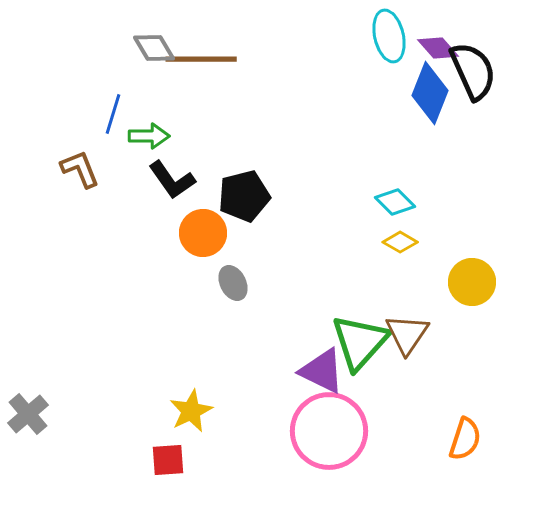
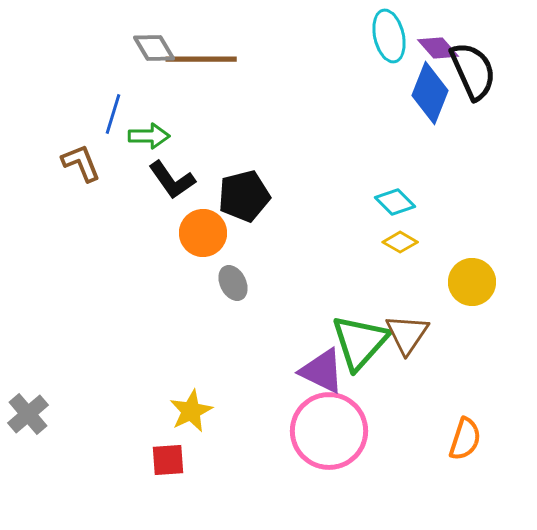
brown L-shape: moved 1 px right, 6 px up
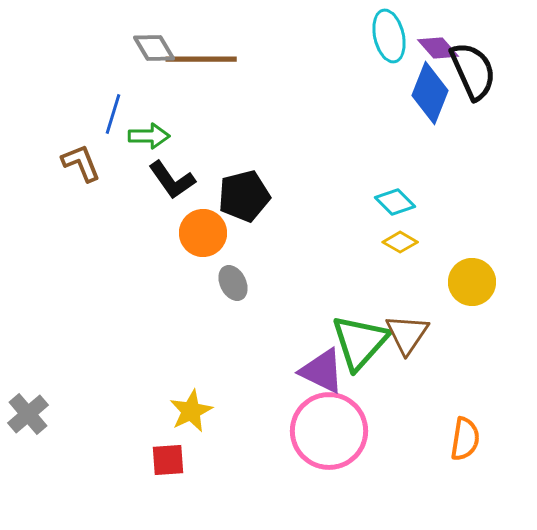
orange semicircle: rotated 9 degrees counterclockwise
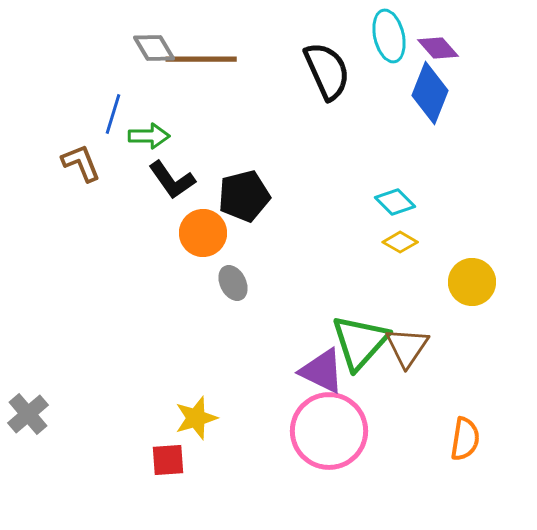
black semicircle: moved 146 px left
brown triangle: moved 13 px down
yellow star: moved 5 px right, 7 px down; rotated 9 degrees clockwise
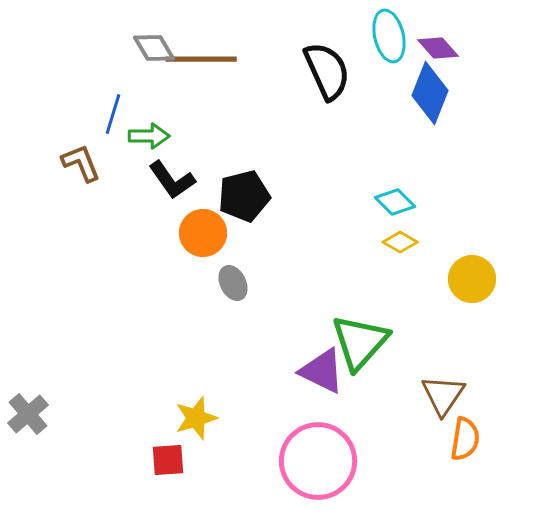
yellow circle: moved 3 px up
brown triangle: moved 36 px right, 48 px down
pink circle: moved 11 px left, 30 px down
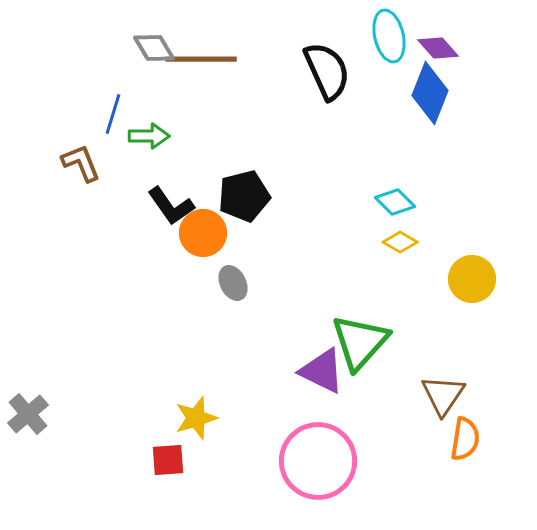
black L-shape: moved 1 px left, 26 px down
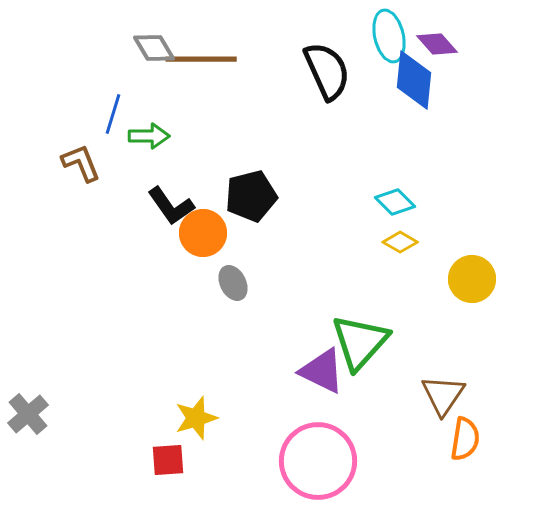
purple diamond: moved 1 px left, 4 px up
blue diamond: moved 16 px left, 13 px up; rotated 16 degrees counterclockwise
black pentagon: moved 7 px right
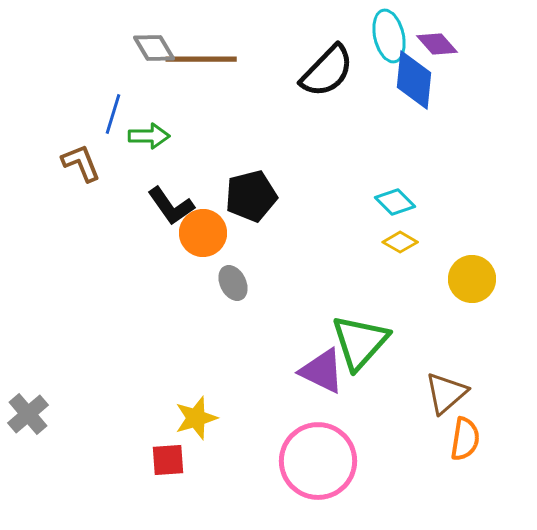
black semicircle: rotated 68 degrees clockwise
brown triangle: moved 3 px right, 2 px up; rotated 15 degrees clockwise
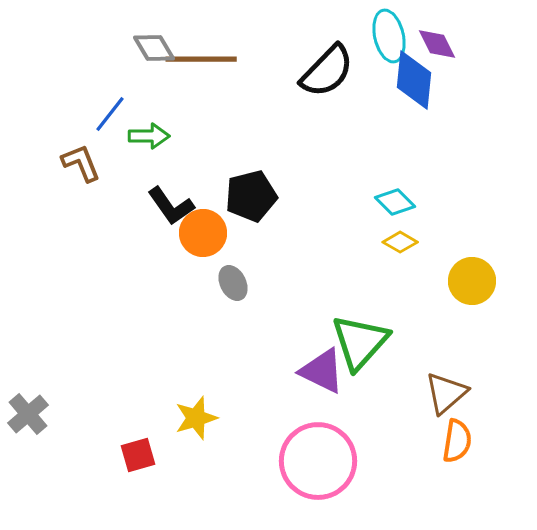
purple diamond: rotated 15 degrees clockwise
blue line: moved 3 px left; rotated 21 degrees clockwise
yellow circle: moved 2 px down
orange semicircle: moved 8 px left, 2 px down
red square: moved 30 px left, 5 px up; rotated 12 degrees counterclockwise
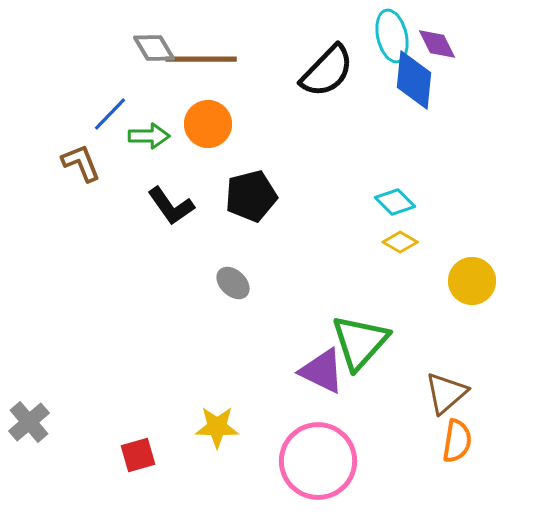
cyan ellipse: moved 3 px right
blue line: rotated 6 degrees clockwise
orange circle: moved 5 px right, 109 px up
gray ellipse: rotated 20 degrees counterclockwise
gray cross: moved 1 px right, 8 px down
yellow star: moved 21 px right, 9 px down; rotated 18 degrees clockwise
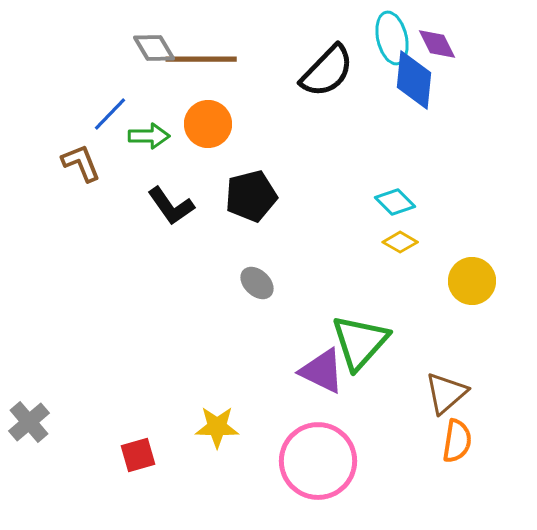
cyan ellipse: moved 2 px down
gray ellipse: moved 24 px right
